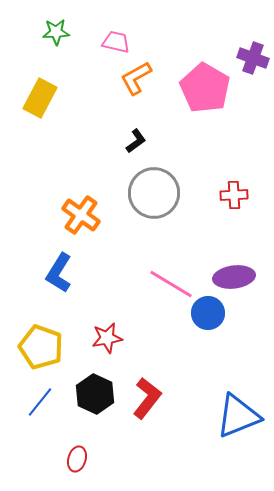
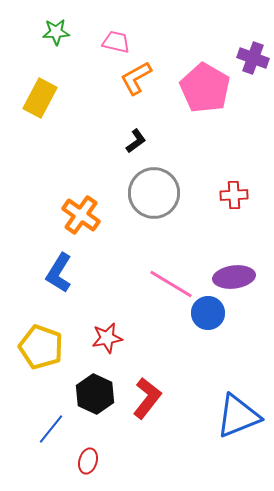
blue line: moved 11 px right, 27 px down
red ellipse: moved 11 px right, 2 px down
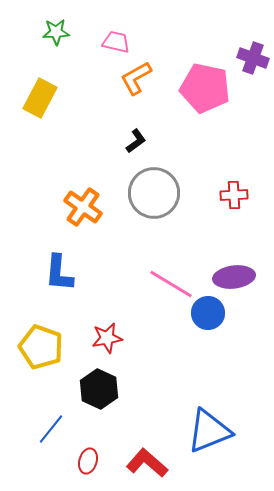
pink pentagon: rotated 18 degrees counterclockwise
orange cross: moved 2 px right, 8 px up
blue L-shape: rotated 27 degrees counterclockwise
black hexagon: moved 4 px right, 5 px up
red L-shape: moved 65 px down; rotated 87 degrees counterclockwise
blue triangle: moved 29 px left, 15 px down
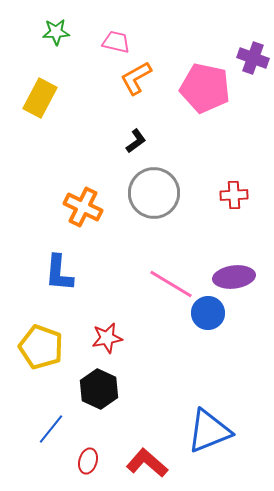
orange cross: rotated 9 degrees counterclockwise
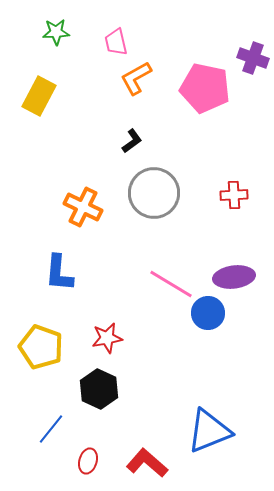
pink trapezoid: rotated 116 degrees counterclockwise
yellow rectangle: moved 1 px left, 2 px up
black L-shape: moved 4 px left
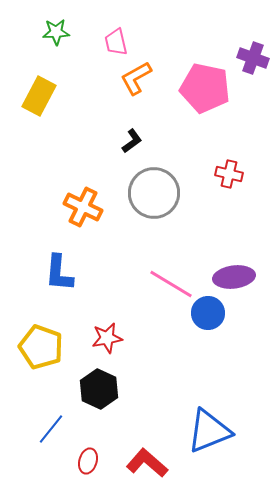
red cross: moved 5 px left, 21 px up; rotated 16 degrees clockwise
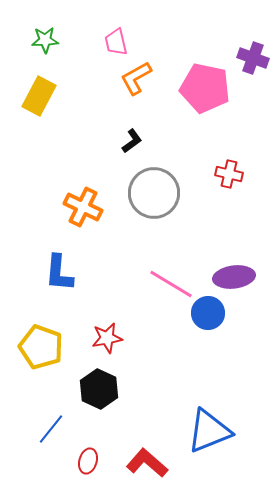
green star: moved 11 px left, 8 px down
